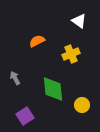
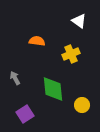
orange semicircle: rotated 35 degrees clockwise
purple square: moved 2 px up
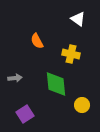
white triangle: moved 1 px left, 2 px up
orange semicircle: rotated 126 degrees counterclockwise
yellow cross: rotated 36 degrees clockwise
gray arrow: rotated 112 degrees clockwise
green diamond: moved 3 px right, 5 px up
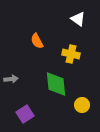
gray arrow: moved 4 px left, 1 px down
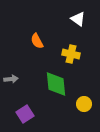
yellow circle: moved 2 px right, 1 px up
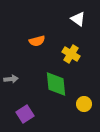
orange semicircle: rotated 77 degrees counterclockwise
yellow cross: rotated 18 degrees clockwise
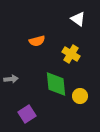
yellow circle: moved 4 px left, 8 px up
purple square: moved 2 px right
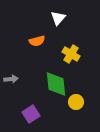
white triangle: moved 20 px left, 1 px up; rotated 35 degrees clockwise
yellow circle: moved 4 px left, 6 px down
purple square: moved 4 px right
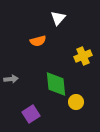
orange semicircle: moved 1 px right
yellow cross: moved 12 px right, 2 px down; rotated 36 degrees clockwise
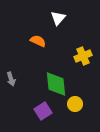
orange semicircle: rotated 140 degrees counterclockwise
gray arrow: rotated 80 degrees clockwise
yellow circle: moved 1 px left, 2 px down
purple square: moved 12 px right, 3 px up
